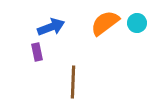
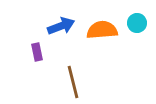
orange semicircle: moved 3 px left, 7 px down; rotated 32 degrees clockwise
blue arrow: moved 10 px right, 1 px up
brown line: rotated 16 degrees counterclockwise
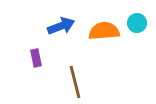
orange semicircle: moved 2 px right, 1 px down
purple rectangle: moved 1 px left, 6 px down
brown line: moved 2 px right
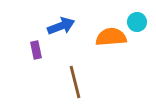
cyan circle: moved 1 px up
orange semicircle: moved 7 px right, 6 px down
purple rectangle: moved 8 px up
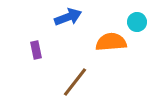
blue arrow: moved 7 px right, 9 px up
orange semicircle: moved 5 px down
brown line: rotated 52 degrees clockwise
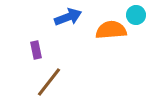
cyan circle: moved 1 px left, 7 px up
orange semicircle: moved 12 px up
brown line: moved 26 px left
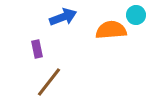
blue arrow: moved 5 px left
purple rectangle: moved 1 px right, 1 px up
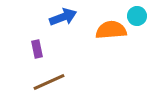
cyan circle: moved 1 px right, 1 px down
brown line: rotated 28 degrees clockwise
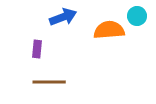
orange semicircle: moved 2 px left
purple rectangle: rotated 18 degrees clockwise
brown line: rotated 24 degrees clockwise
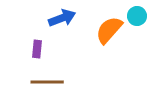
blue arrow: moved 1 px left, 1 px down
orange semicircle: rotated 44 degrees counterclockwise
brown line: moved 2 px left
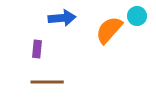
blue arrow: rotated 16 degrees clockwise
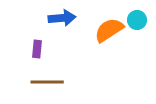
cyan circle: moved 4 px down
orange semicircle: rotated 16 degrees clockwise
